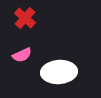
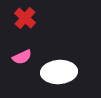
pink semicircle: moved 2 px down
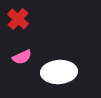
red cross: moved 7 px left, 1 px down
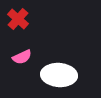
white ellipse: moved 3 px down; rotated 8 degrees clockwise
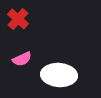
pink semicircle: moved 2 px down
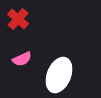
white ellipse: rotated 72 degrees counterclockwise
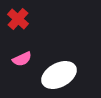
white ellipse: rotated 40 degrees clockwise
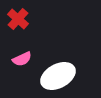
white ellipse: moved 1 px left, 1 px down
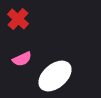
white ellipse: moved 3 px left; rotated 12 degrees counterclockwise
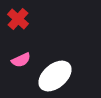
pink semicircle: moved 1 px left, 1 px down
